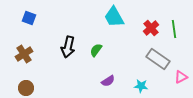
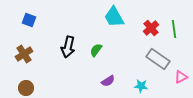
blue square: moved 2 px down
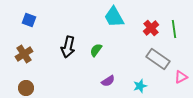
cyan star: moved 1 px left; rotated 24 degrees counterclockwise
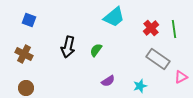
cyan trapezoid: rotated 100 degrees counterclockwise
brown cross: rotated 30 degrees counterclockwise
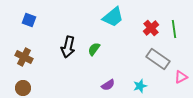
cyan trapezoid: moved 1 px left
green semicircle: moved 2 px left, 1 px up
brown cross: moved 3 px down
purple semicircle: moved 4 px down
brown circle: moved 3 px left
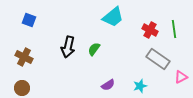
red cross: moved 1 px left, 2 px down; rotated 21 degrees counterclockwise
brown circle: moved 1 px left
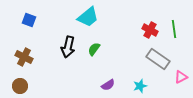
cyan trapezoid: moved 25 px left
brown circle: moved 2 px left, 2 px up
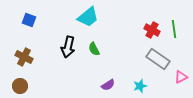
red cross: moved 2 px right
green semicircle: rotated 64 degrees counterclockwise
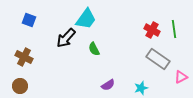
cyan trapezoid: moved 2 px left, 2 px down; rotated 15 degrees counterclockwise
black arrow: moved 2 px left, 9 px up; rotated 30 degrees clockwise
cyan star: moved 1 px right, 2 px down
